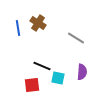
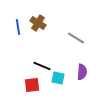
blue line: moved 1 px up
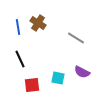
black line: moved 22 px left, 7 px up; rotated 42 degrees clockwise
purple semicircle: rotated 112 degrees clockwise
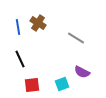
cyan square: moved 4 px right, 6 px down; rotated 32 degrees counterclockwise
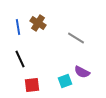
cyan square: moved 3 px right, 3 px up
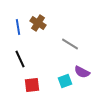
gray line: moved 6 px left, 6 px down
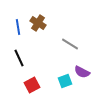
black line: moved 1 px left, 1 px up
red square: rotated 21 degrees counterclockwise
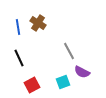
gray line: moved 1 px left, 7 px down; rotated 30 degrees clockwise
cyan square: moved 2 px left, 1 px down
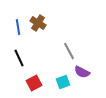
red square: moved 2 px right, 2 px up
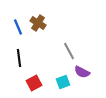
blue line: rotated 14 degrees counterclockwise
black line: rotated 18 degrees clockwise
